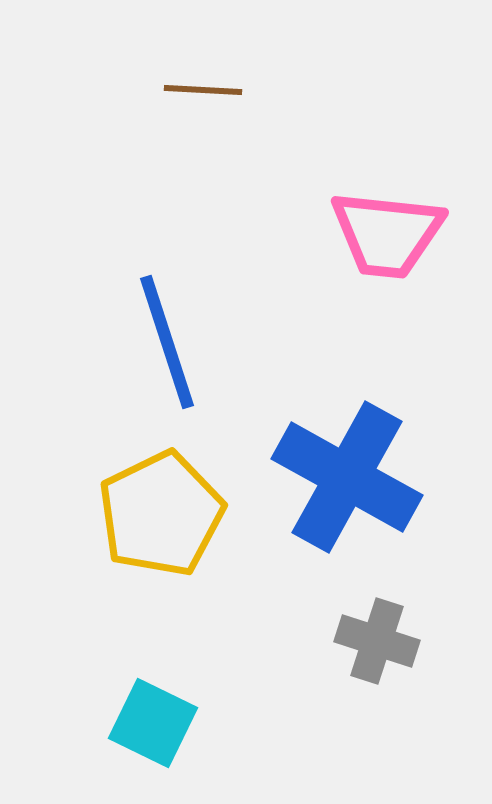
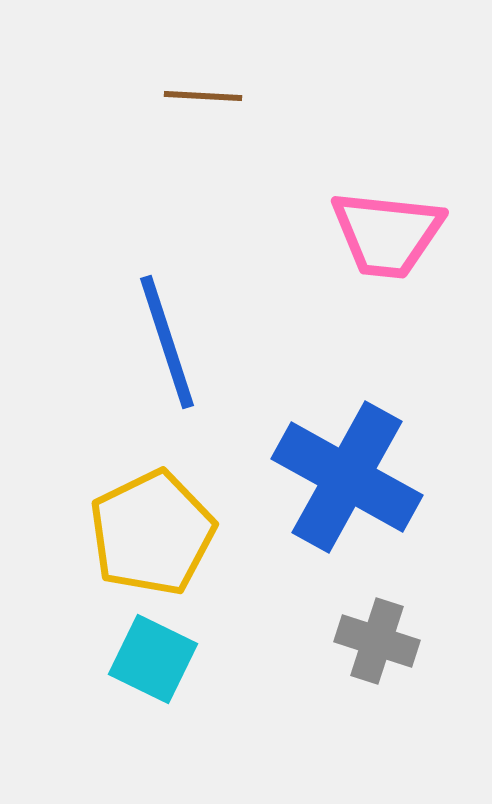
brown line: moved 6 px down
yellow pentagon: moved 9 px left, 19 px down
cyan square: moved 64 px up
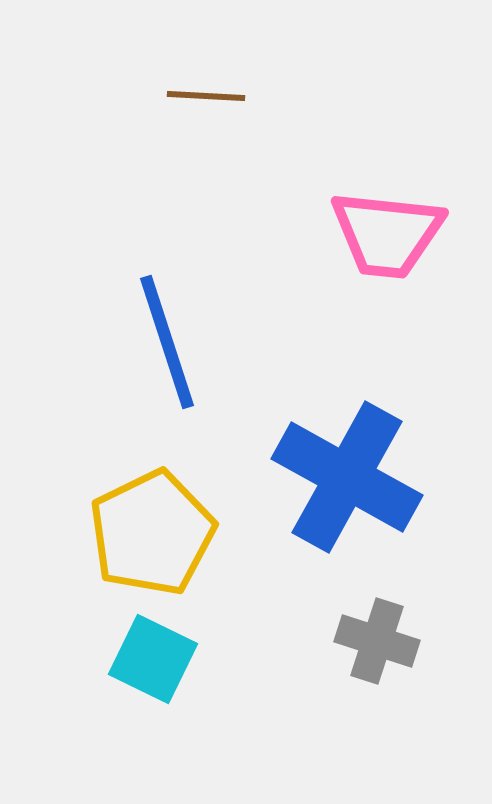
brown line: moved 3 px right
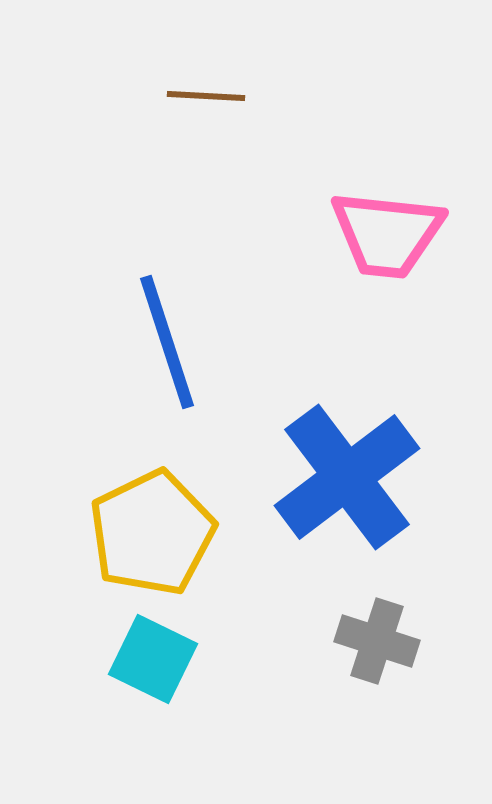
blue cross: rotated 24 degrees clockwise
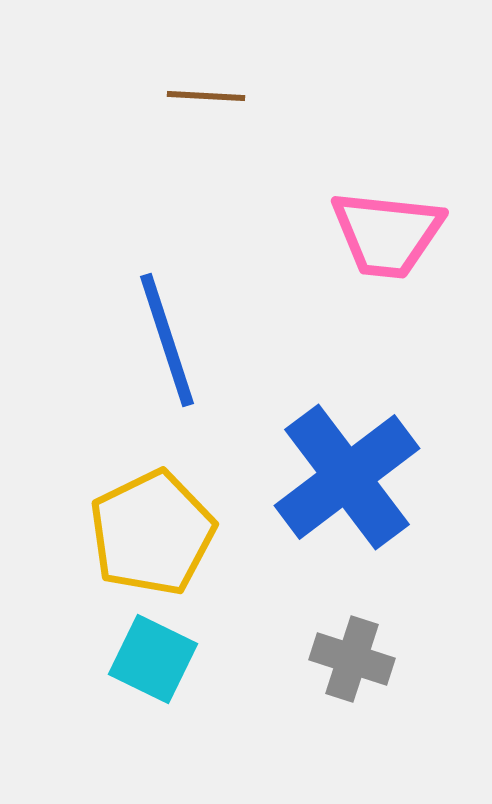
blue line: moved 2 px up
gray cross: moved 25 px left, 18 px down
